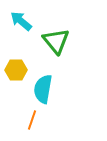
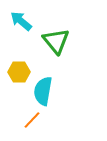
yellow hexagon: moved 3 px right, 2 px down
cyan semicircle: moved 2 px down
orange line: rotated 24 degrees clockwise
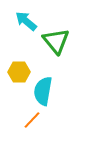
cyan arrow: moved 5 px right
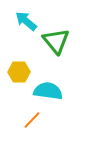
cyan semicircle: moved 5 px right; rotated 88 degrees clockwise
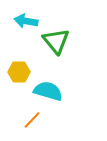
cyan arrow: rotated 30 degrees counterclockwise
cyan semicircle: rotated 8 degrees clockwise
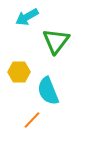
cyan arrow: moved 1 px right, 4 px up; rotated 40 degrees counterclockwise
green triangle: rotated 16 degrees clockwise
cyan semicircle: rotated 128 degrees counterclockwise
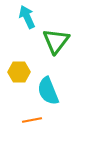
cyan arrow: rotated 95 degrees clockwise
orange line: rotated 36 degrees clockwise
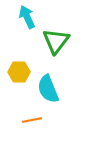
cyan semicircle: moved 2 px up
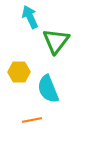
cyan arrow: moved 3 px right
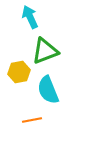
green triangle: moved 11 px left, 10 px down; rotated 32 degrees clockwise
yellow hexagon: rotated 10 degrees counterclockwise
cyan semicircle: moved 1 px down
